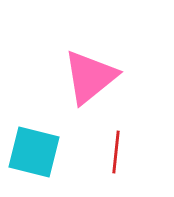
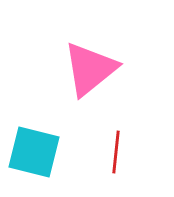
pink triangle: moved 8 px up
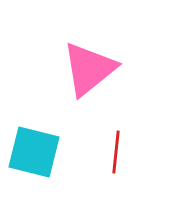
pink triangle: moved 1 px left
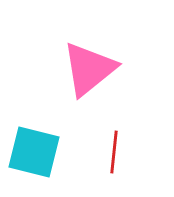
red line: moved 2 px left
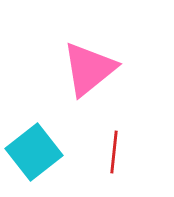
cyan square: rotated 38 degrees clockwise
